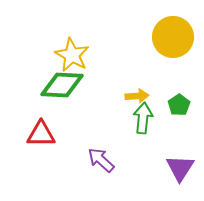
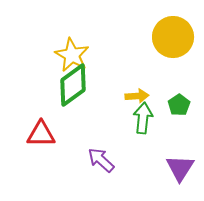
green diamond: moved 11 px right; rotated 39 degrees counterclockwise
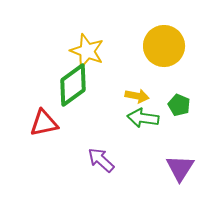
yellow circle: moved 9 px left, 9 px down
yellow star: moved 15 px right, 4 px up; rotated 8 degrees counterclockwise
yellow arrow: rotated 15 degrees clockwise
green pentagon: rotated 15 degrees counterclockwise
green arrow: rotated 88 degrees counterclockwise
red triangle: moved 3 px right, 11 px up; rotated 12 degrees counterclockwise
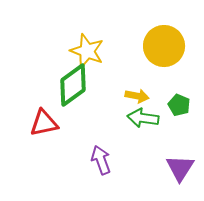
purple arrow: rotated 28 degrees clockwise
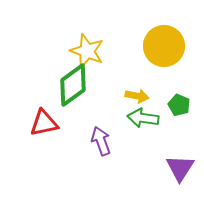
purple arrow: moved 19 px up
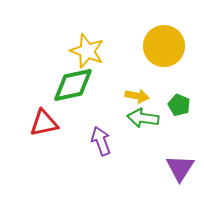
green diamond: rotated 24 degrees clockwise
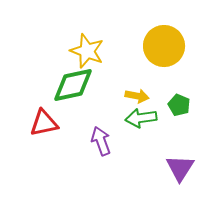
green arrow: moved 2 px left; rotated 16 degrees counterclockwise
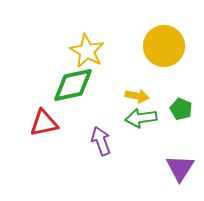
yellow star: rotated 8 degrees clockwise
green pentagon: moved 2 px right, 4 px down
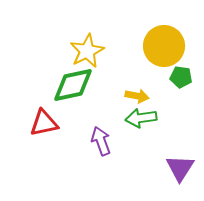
yellow star: rotated 16 degrees clockwise
green pentagon: moved 32 px up; rotated 15 degrees counterclockwise
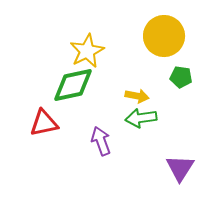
yellow circle: moved 10 px up
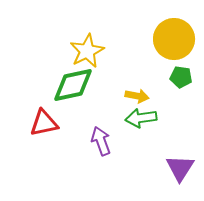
yellow circle: moved 10 px right, 3 px down
